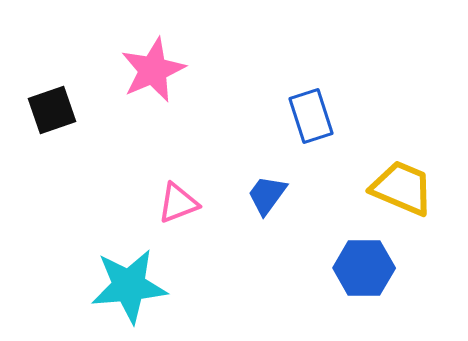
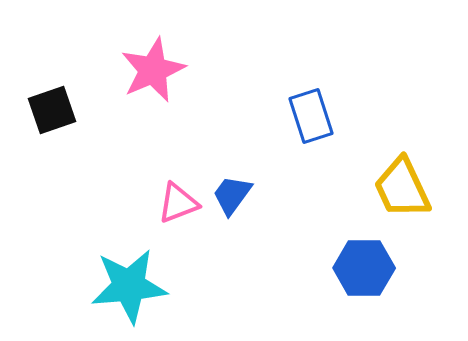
yellow trapezoid: rotated 138 degrees counterclockwise
blue trapezoid: moved 35 px left
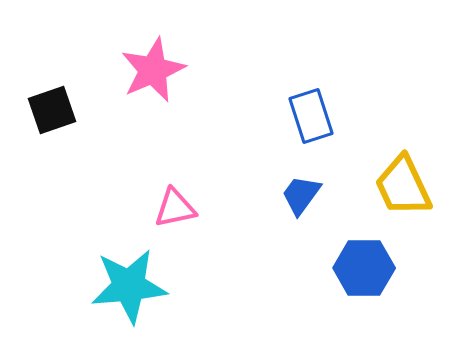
yellow trapezoid: moved 1 px right, 2 px up
blue trapezoid: moved 69 px right
pink triangle: moved 3 px left, 5 px down; rotated 9 degrees clockwise
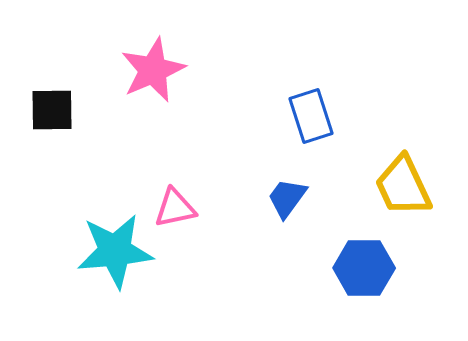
black square: rotated 18 degrees clockwise
blue trapezoid: moved 14 px left, 3 px down
cyan star: moved 14 px left, 35 px up
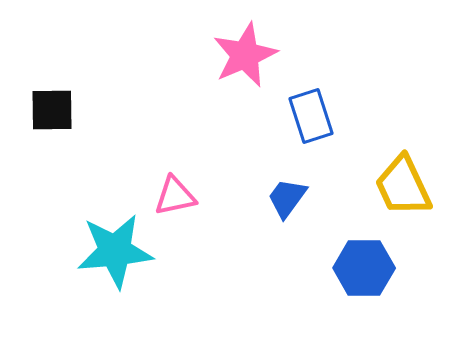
pink star: moved 92 px right, 15 px up
pink triangle: moved 12 px up
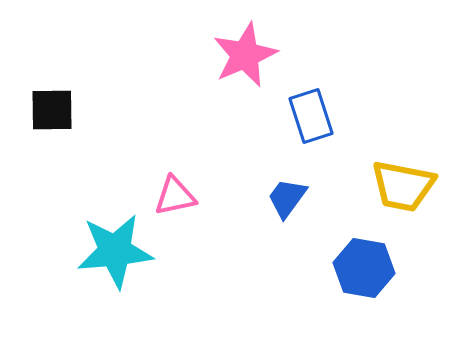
yellow trapezoid: rotated 54 degrees counterclockwise
blue hexagon: rotated 10 degrees clockwise
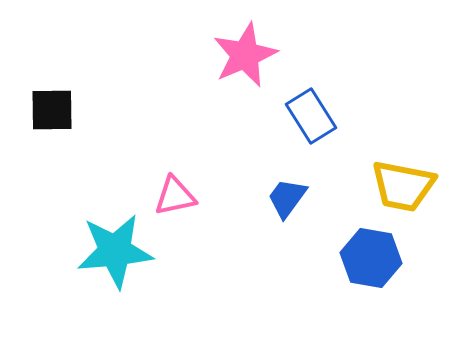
blue rectangle: rotated 14 degrees counterclockwise
blue hexagon: moved 7 px right, 10 px up
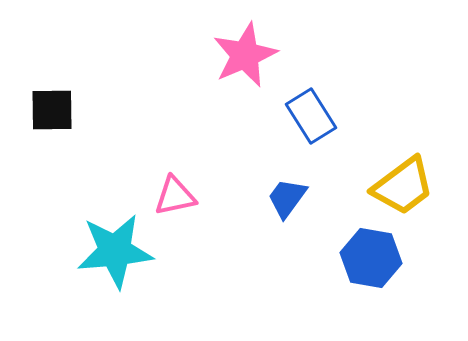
yellow trapezoid: rotated 48 degrees counterclockwise
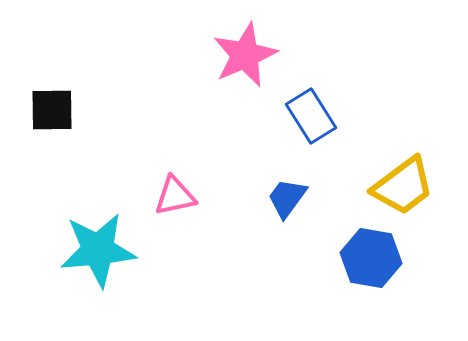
cyan star: moved 17 px left, 1 px up
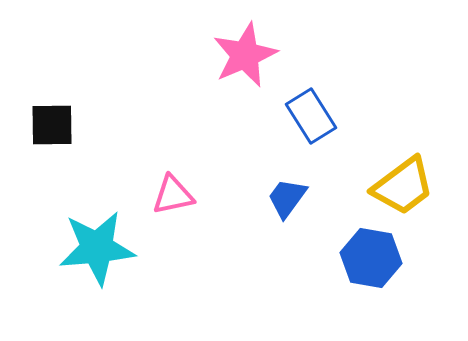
black square: moved 15 px down
pink triangle: moved 2 px left, 1 px up
cyan star: moved 1 px left, 2 px up
